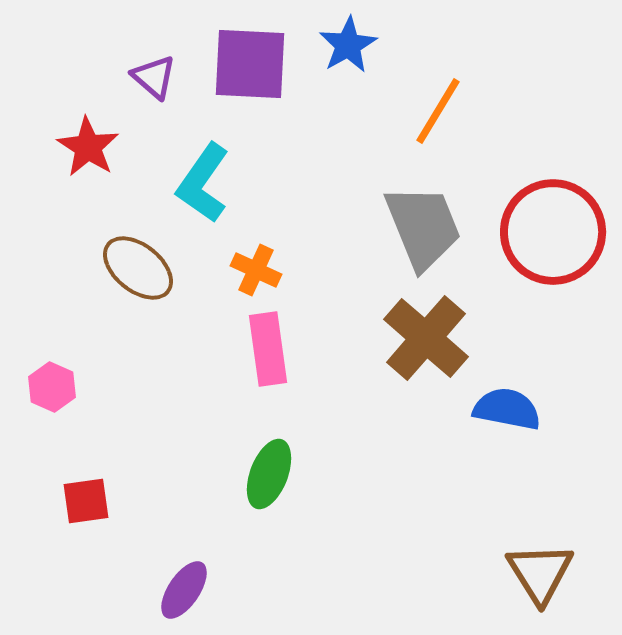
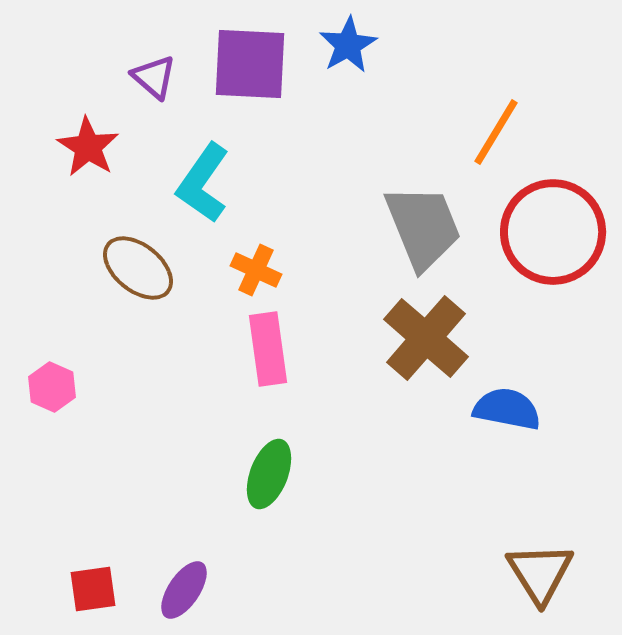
orange line: moved 58 px right, 21 px down
red square: moved 7 px right, 88 px down
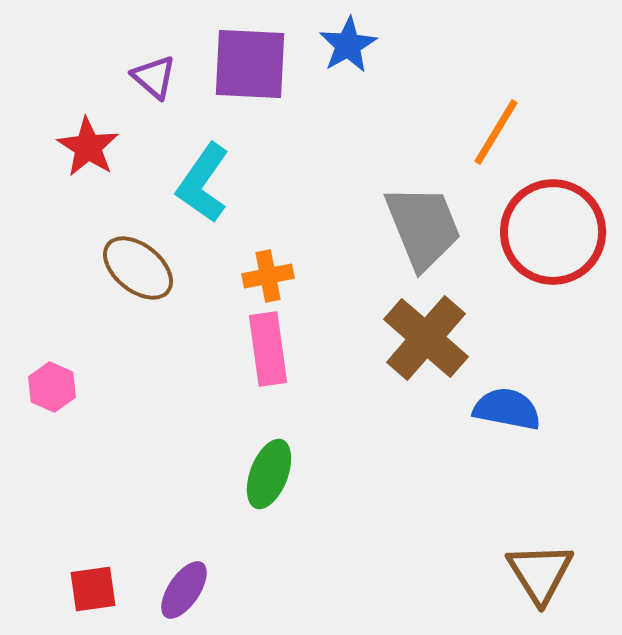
orange cross: moved 12 px right, 6 px down; rotated 36 degrees counterclockwise
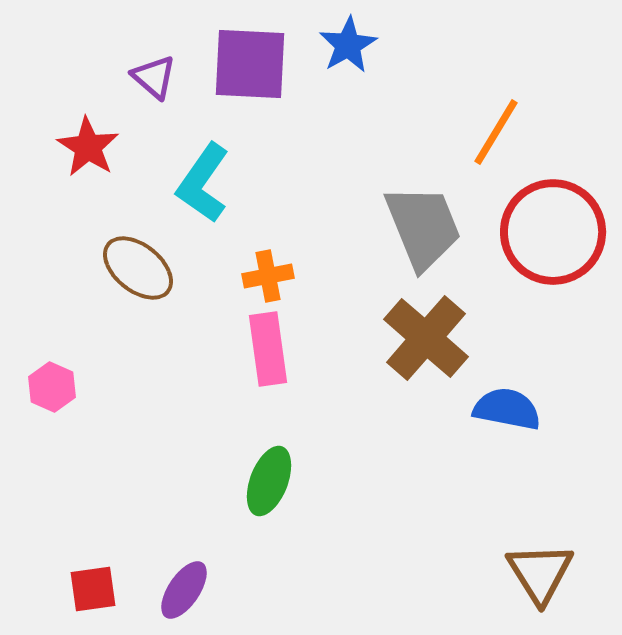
green ellipse: moved 7 px down
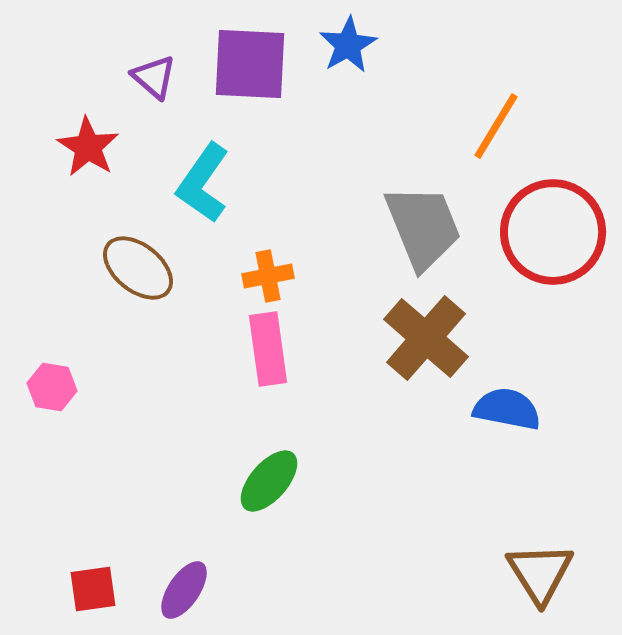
orange line: moved 6 px up
pink hexagon: rotated 15 degrees counterclockwise
green ellipse: rotated 20 degrees clockwise
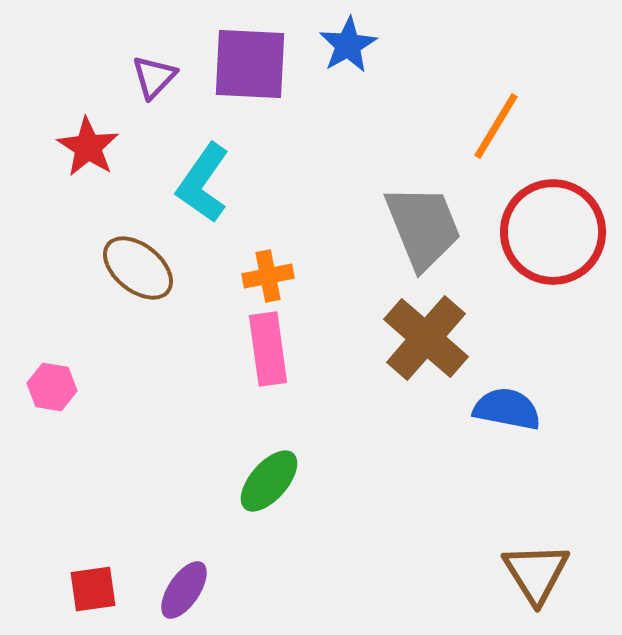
purple triangle: rotated 33 degrees clockwise
brown triangle: moved 4 px left
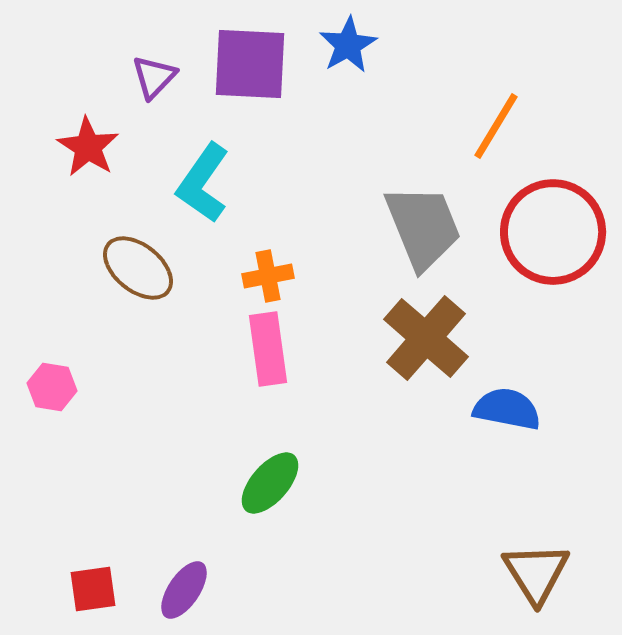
green ellipse: moved 1 px right, 2 px down
